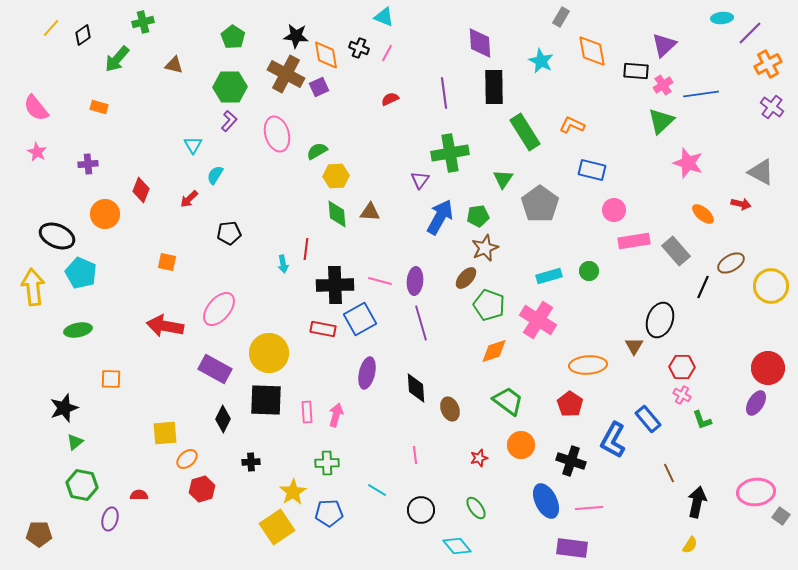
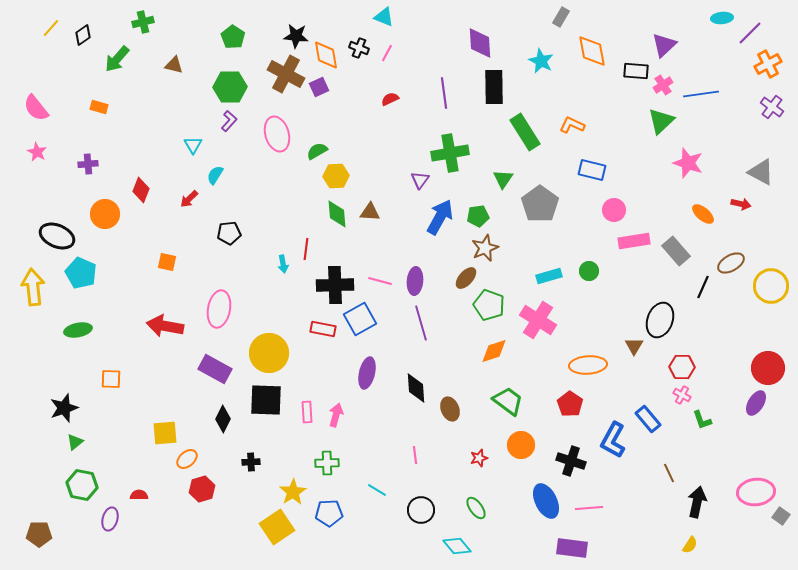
pink ellipse at (219, 309): rotated 30 degrees counterclockwise
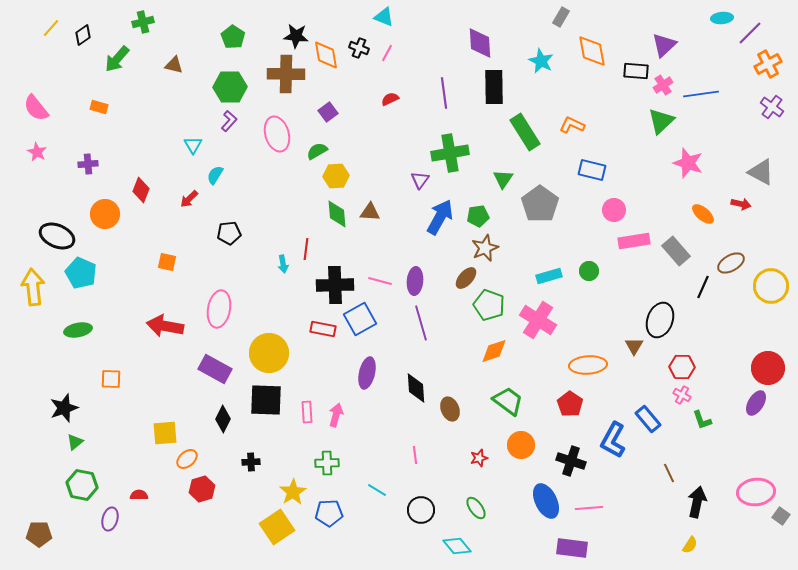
brown cross at (286, 74): rotated 27 degrees counterclockwise
purple square at (319, 87): moved 9 px right, 25 px down; rotated 12 degrees counterclockwise
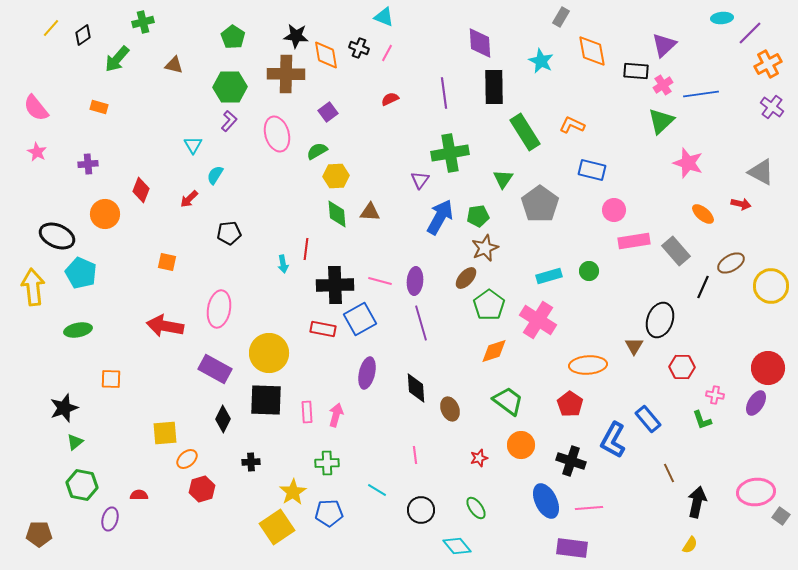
green pentagon at (489, 305): rotated 16 degrees clockwise
pink cross at (682, 395): moved 33 px right; rotated 18 degrees counterclockwise
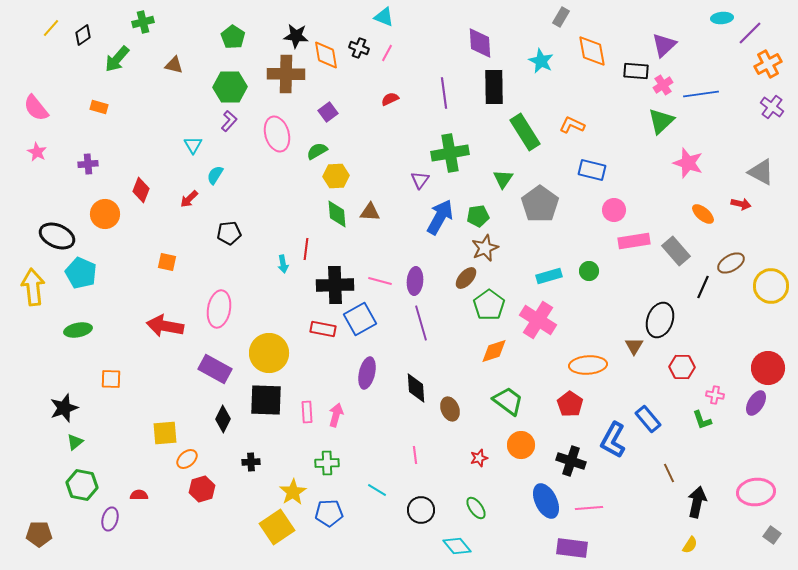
gray square at (781, 516): moved 9 px left, 19 px down
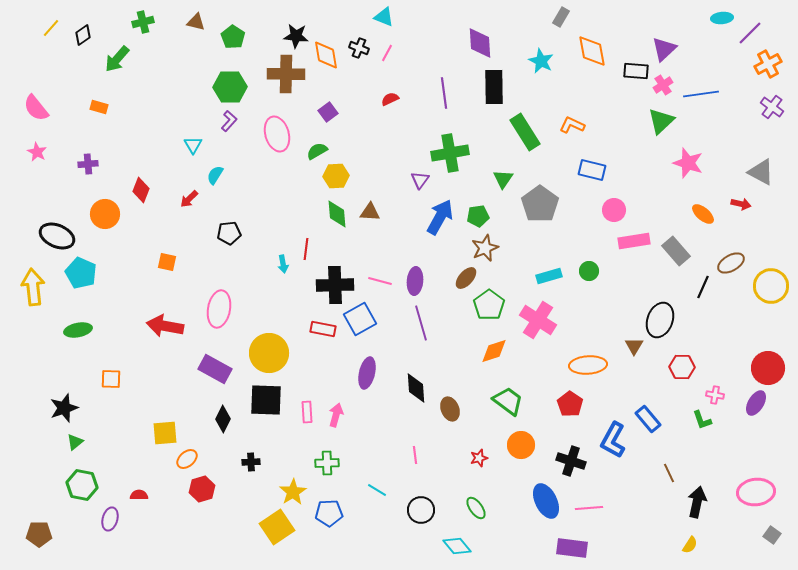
purple triangle at (664, 45): moved 4 px down
brown triangle at (174, 65): moved 22 px right, 43 px up
